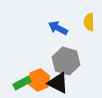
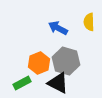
orange hexagon: moved 17 px up
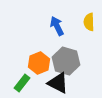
blue arrow: moved 1 px left, 2 px up; rotated 36 degrees clockwise
green rectangle: rotated 24 degrees counterclockwise
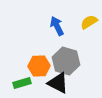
yellow semicircle: rotated 60 degrees clockwise
orange hexagon: moved 3 px down; rotated 20 degrees clockwise
green rectangle: rotated 36 degrees clockwise
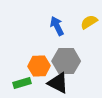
gray hexagon: rotated 16 degrees counterclockwise
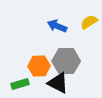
blue arrow: rotated 42 degrees counterclockwise
green rectangle: moved 2 px left, 1 px down
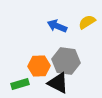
yellow semicircle: moved 2 px left
gray hexagon: rotated 8 degrees clockwise
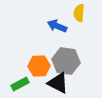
yellow semicircle: moved 8 px left, 9 px up; rotated 54 degrees counterclockwise
green rectangle: rotated 12 degrees counterclockwise
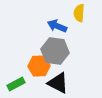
gray hexagon: moved 11 px left, 10 px up
green rectangle: moved 4 px left
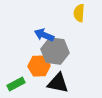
blue arrow: moved 13 px left, 9 px down
black triangle: rotated 15 degrees counterclockwise
